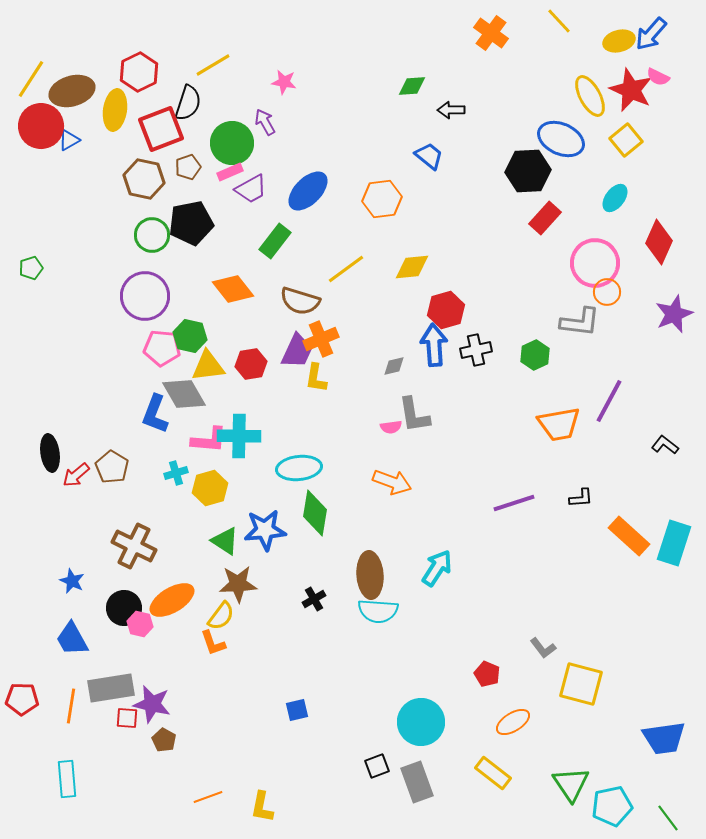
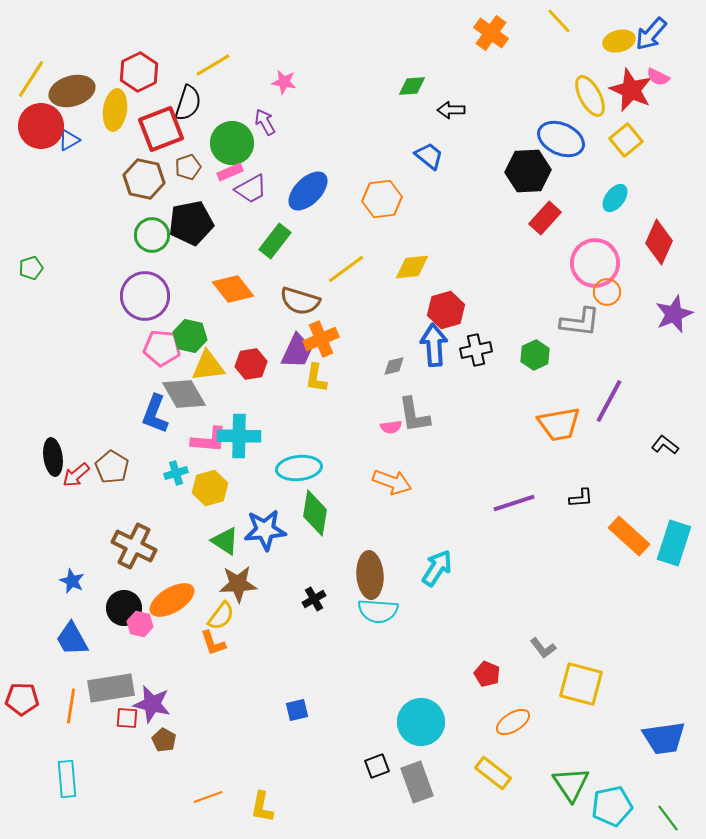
black ellipse at (50, 453): moved 3 px right, 4 px down
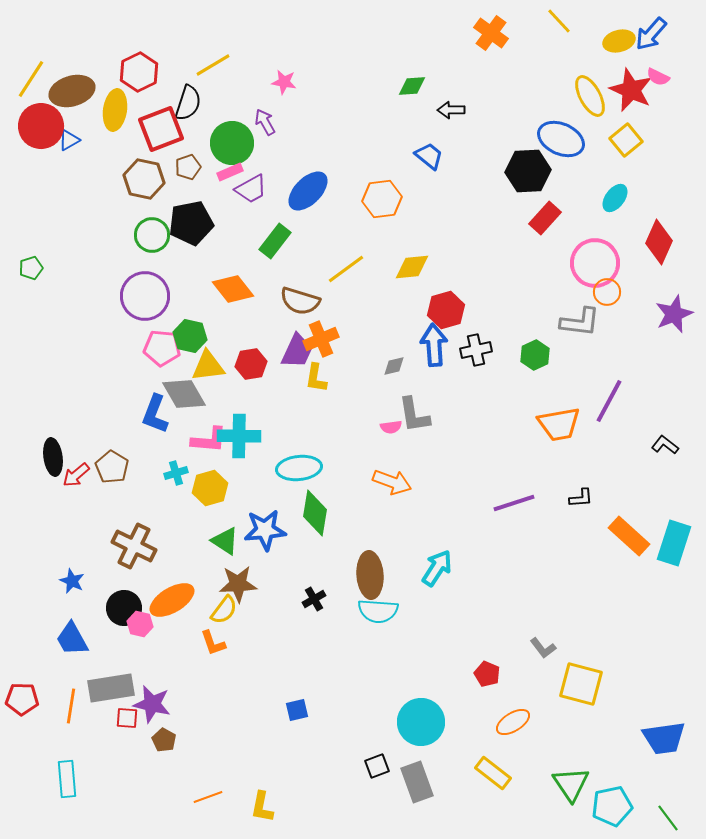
yellow semicircle at (221, 616): moved 3 px right, 6 px up
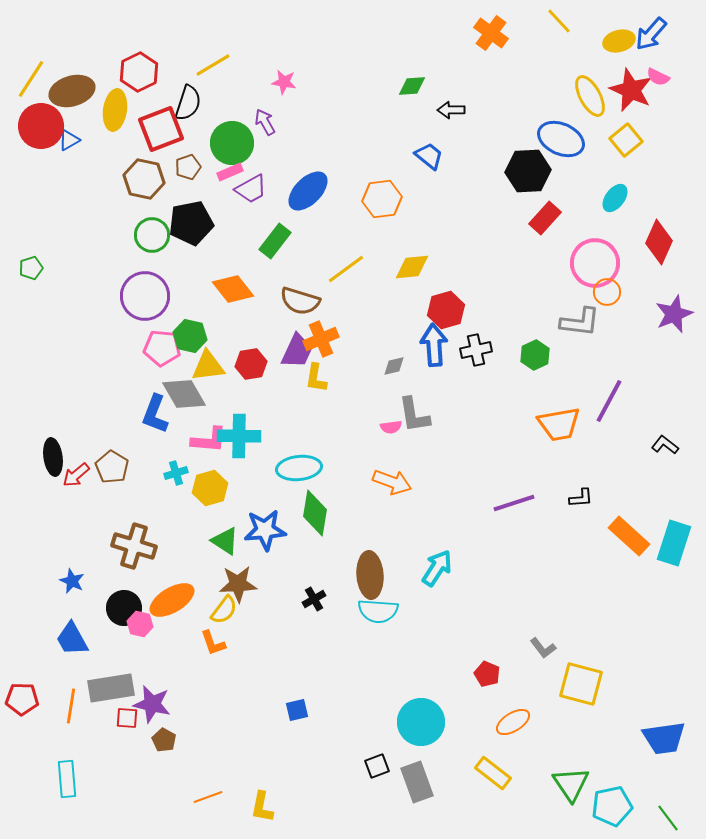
brown cross at (134, 546): rotated 9 degrees counterclockwise
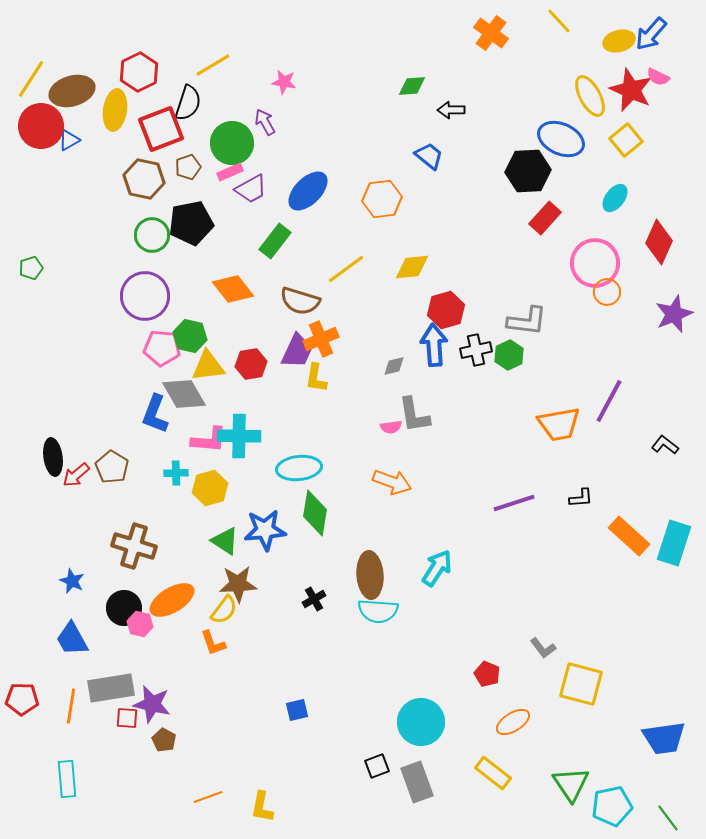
gray L-shape at (580, 322): moved 53 px left, 1 px up
green hexagon at (535, 355): moved 26 px left
cyan cross at (176, 473): rotated 15 degrees clockwise
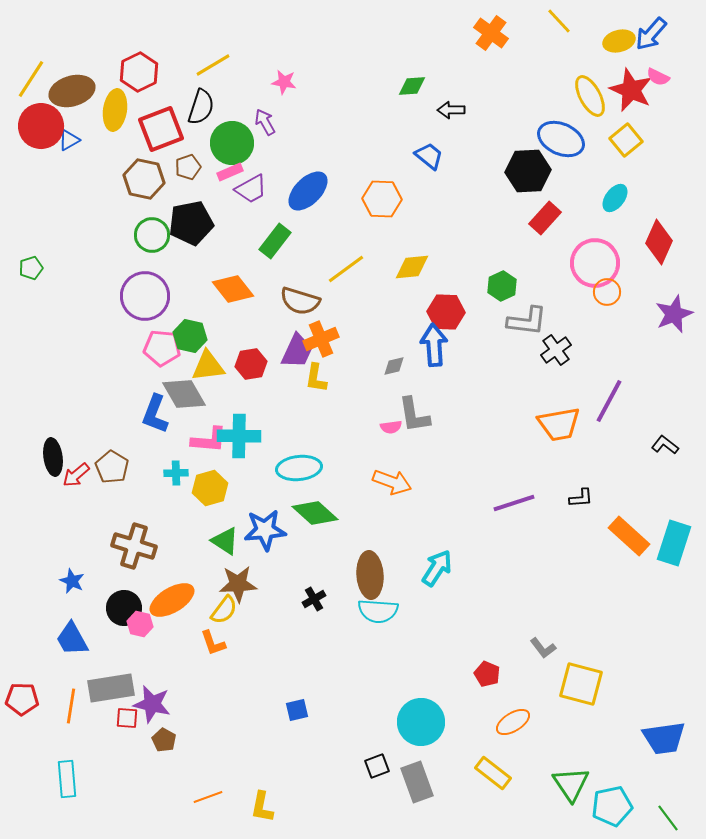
black semicircle at (188, 103): moved 13 px right, 4 px down
orange hexagon at (382, 199): rotated 9 degrees clockwise
red hexagon at (446, 310): moved 2 px down; rotated 18 degrees clockwise
black cross at (476, 350): moved 80 px right; rotated 24 degrees counterclockwise
green hexagon at (509, 355): moved 7 px left, 69 px up
green diamond at (315, 513): rotated 57 degrees counterclockwise
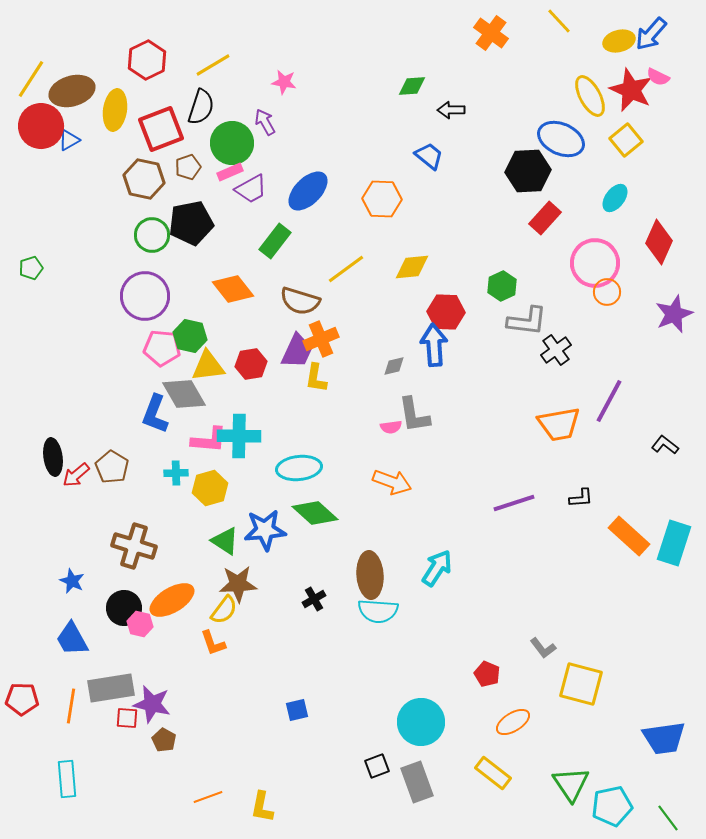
red hexagon at (139, 72): moved 8 px right, 12 px up
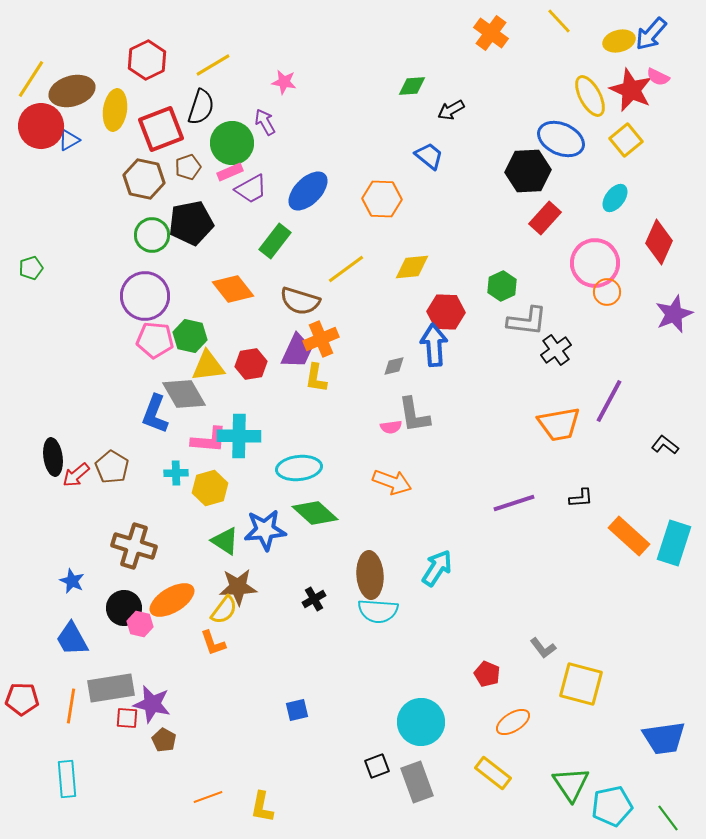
black arrow at (451, 110): rotated 28 degrees counterclockwise
pink pentagon at (162, 348): moved 7 px left, 8 px up
brown star at (238, 584): moved 3 px down
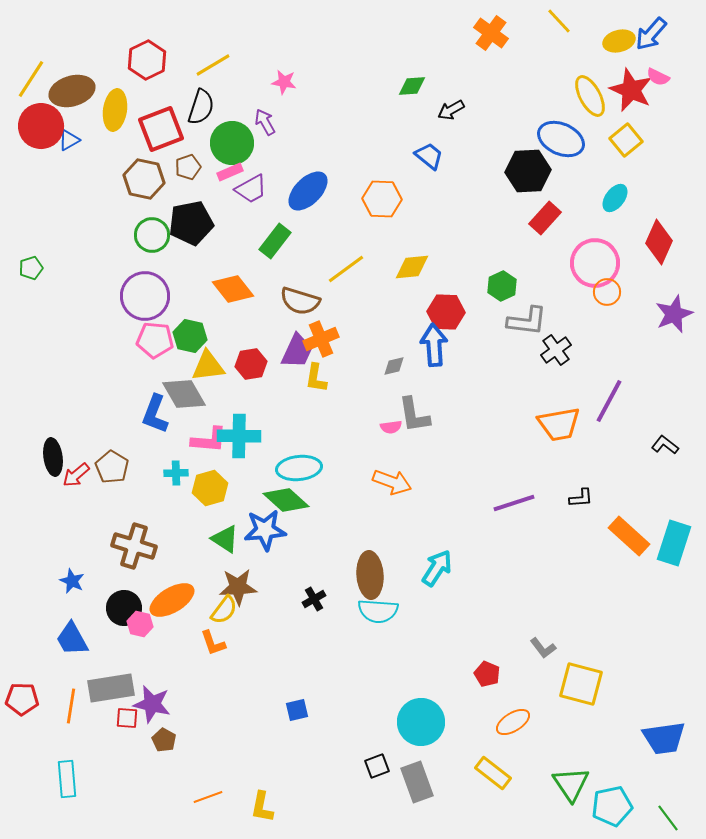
green diamond at (315, 513): moved 29 px left, 13 px up
green triangle at (225, 541): moved 2 px up
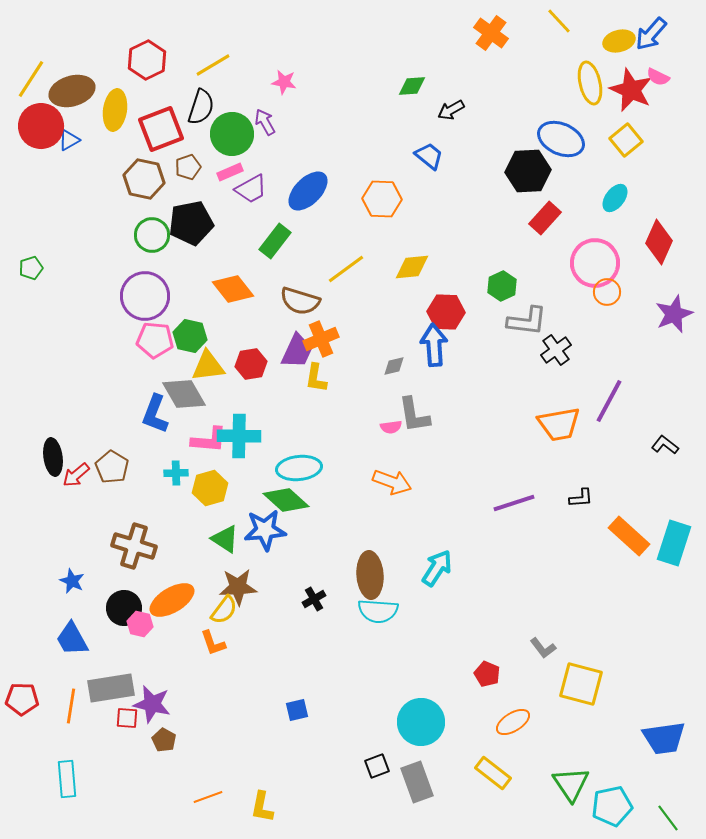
yellow ellipse at (590, 96): moved 13 px up; rotated 15 degrees clockwise
green circle at (232, 143): moved 9 px up
